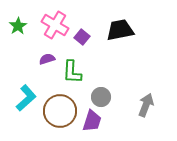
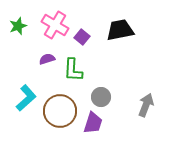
green star: rotated 12 degrees clockwise
green L-shape: moved 1 px right, 2 px up
purple trapezoid: moved 1 px right, 2 px down
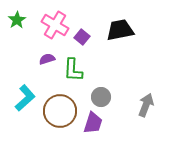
green star: moved 1 px left, 6 px up; rotated 12 degrees counterclockwise
cyan L-shape: moved 1 px left
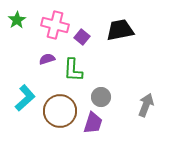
pink cross: rotated 16 degrees counterclockwise
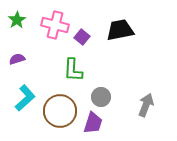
purple semicircle: moved 30 px left
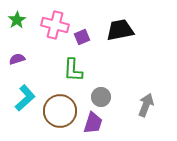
purple square: rotated 28 degrees clockwise
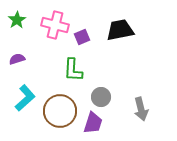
gray arrow: moved 5 px left, 4 px down; rotated 145 degrees clockwise
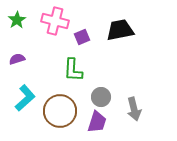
pink cross: moved 4 px up
gray arrow: moved 7 px left
purple trapezoid: moved 4 px right, 1 px up
